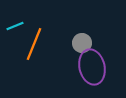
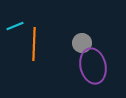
orange line: rotated 20 degrees counterclockwise
purple ellipse: moved 1 px right, 1 px up
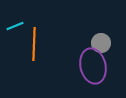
gray circle: moved 19 px right
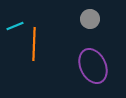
gray circle: moved 11 px left, 24 px up
purple ellipse: rotated 12 degrees counterclockwise
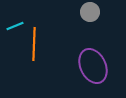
gray circle: moved 7 px up
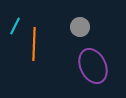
gray circle: moved 10 px left, 15 px down
cyan line: rotated 42 degrees counterclockwise
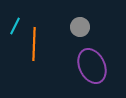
purple ellipse: moved 1 px left
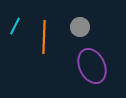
orange line: moved 10 px right, 7 px up
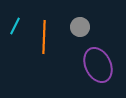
purple ellipse: moved 6 px right, 1 px up
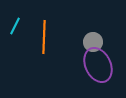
gray circle: moved 13 px right, 15 px down
